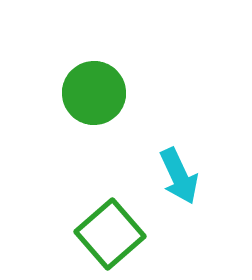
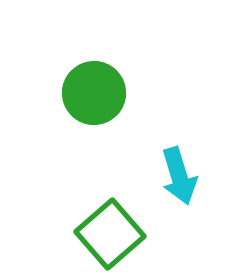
cyan arrow: rotated 8 degrees clockwise
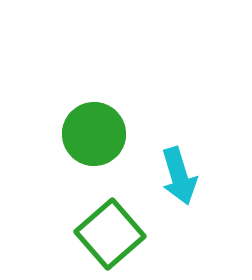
green circle: moved 41 px down
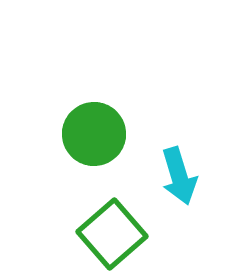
green square: moved 2 px right
